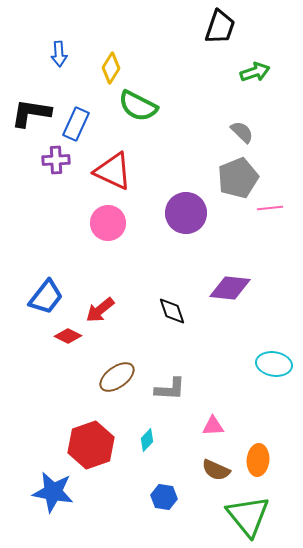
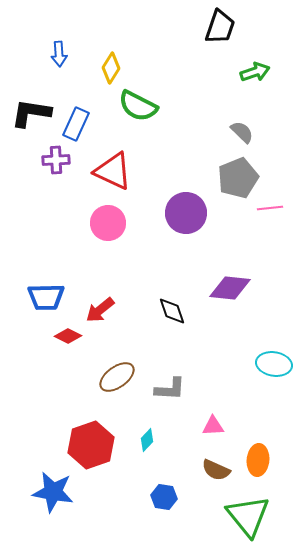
blue trapezoid: rotated 51 degrees clockwise
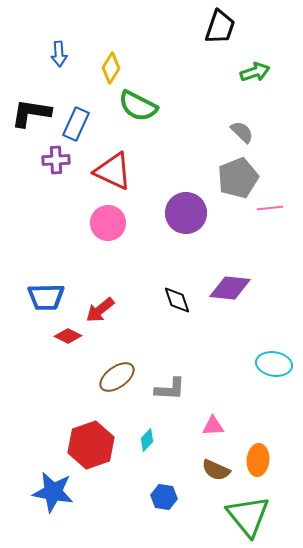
black diamond: moved 5 px right, 11 px up
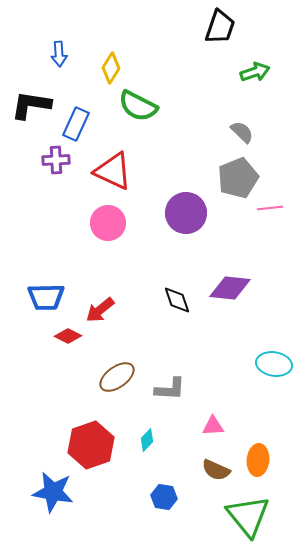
black L-shape: moved 8 px up
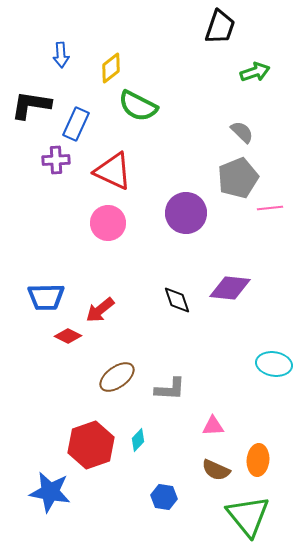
blue arrow: moved 2 px right, 1 px down
yellow diamond: rotated 20 degrees clockwise
cyan diamond: moved 9 px left
blue star: moved 3 px left
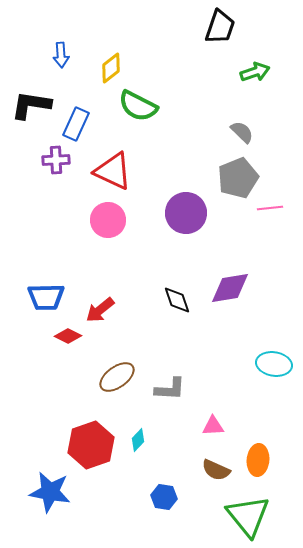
pink circle: moved 3 px up
purple diamond: rotated 15 degrees counterclockwise
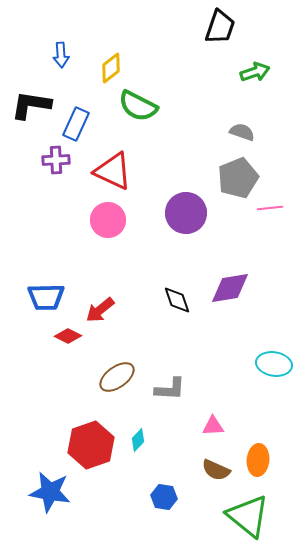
gray semicircle: rotated 25 degrees counterclockwise
green triangle: rotated 12 degrees counterclockwise
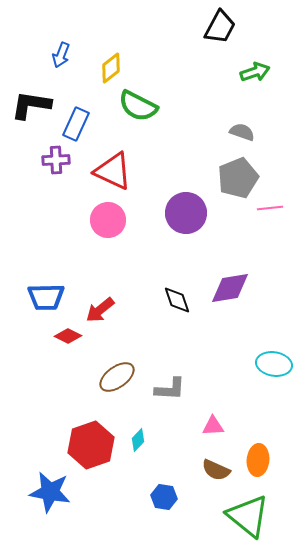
black trapezoid: rotated 9 degrees clockwise
blue arrow: rotated 25 degrees clockwise
